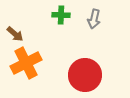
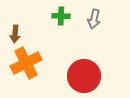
green cross: moved 1 px down
brown arrow: rotated 54 degrees clockwise
red circle: moved 1 px left, 1 px down
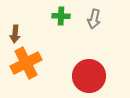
red circle: moved 5 px right
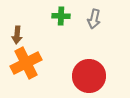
brown arrow: moved 2 px right, 1 px down
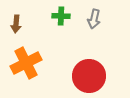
brown arrow: moved 1 px left, 11 px up
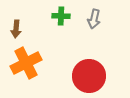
brown arrow: moved 5 px down
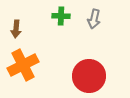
orange cross: moved 3 px left, 2 px down
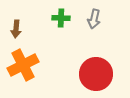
green cross: moved 2 px down
red circle: moved 7 px right, 2 px up
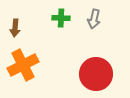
brown arrow: moved 1 px left, 1 px up
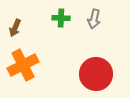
brown arrow: rotated 18 degrees clockwise
